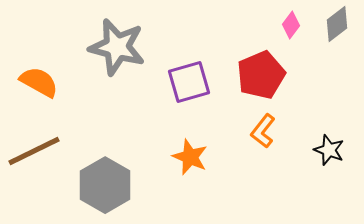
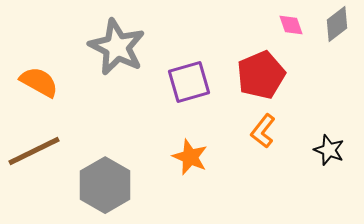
pink diamond: rotated 56 degrees counterclockwise
gray star: rotated 12 degrees clockwise
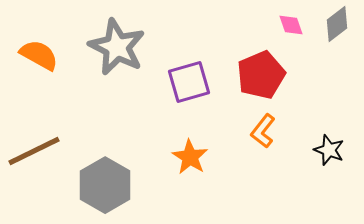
orange semicircle: moved 27 px up
orange star: rotated 9 degrees clockwise
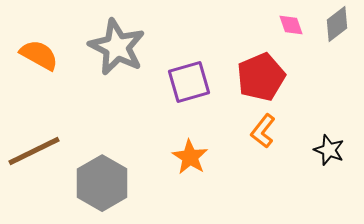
red pentagon: moved 2 px down
gray hexagon: moved 3 px left, 2 px up
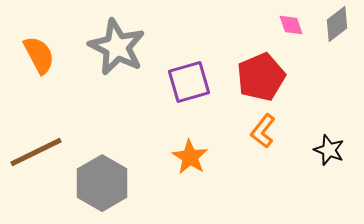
orange semicircle: rotated 33 degrees clockwise
brown line: moved 2 px right, 1 px down
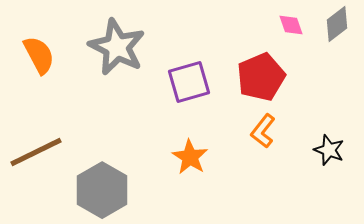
gray hexagon: moved 7 px down
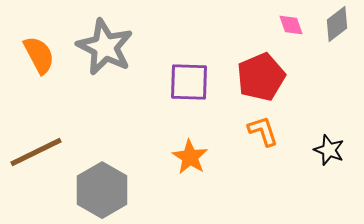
gray star: moved 12 px left
purple square: rotated 18 degrees clockwise
orange L-shape: rotated 124 degrees clockwise
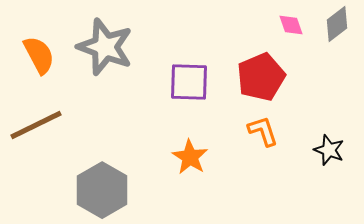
gray star: rotated 6 degrees counterclockwise
brown line: moved 27 px up
